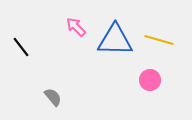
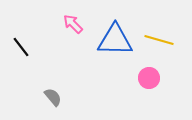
pink arrow: moved 3 px left, 3 px up
pink circle: moved 1 px left, 2 px up
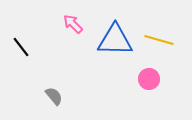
pink circle: moved 1 px down
gray semicircle: moved 1 px right, 1 px up
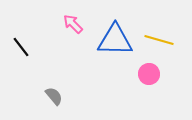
pink circle: moved 5 px up
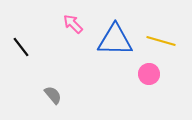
yellow line: moved 2 px right, 1 px down
gray semicircle: moved 1 px left, 1 px up
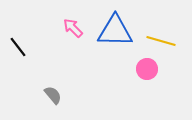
pink arrow: moved 4 px down
blue triangle: moved 9 px up
black line: moved 3 px left
pink circle: moved 2 px left, 5 px up
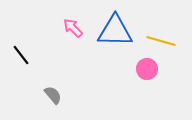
black line: moved 3 px right, 8 px down
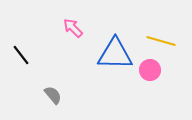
blue triangle: moved 23 px down
pink circle: moved 3 px right, 1 px down
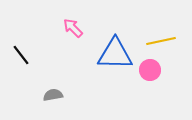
yellow line: rotated 28 degrees counterclockwise
gray semicircle: rotated 60 degrees counterclockwise
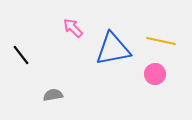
yellow line: rotated 24 degrees clockwise
blue triangle: moved 2 px left, 5 px up; rotated 12 degrees counterclockwise
pink circle: moved 5 px right, 4 px down
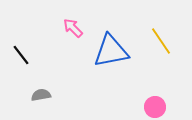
yellow line: rotated 44 degrees clockwise
blue triangle: moved 2 px left, 2 px down
pink circle: moved 33 px down
gray semicircle: moved 12 px left
